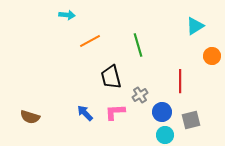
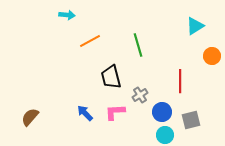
brown semicircle: rotated 114 degrees clockwise
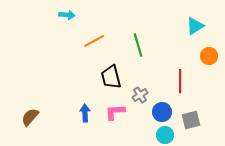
orange line: moved 4 px right
orange circle: moved 3 px left
blue arrow: rotated 42 degrees clockwise
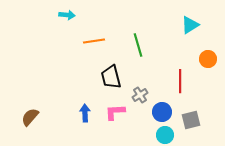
cyan triangle: moved 5 px left, 1 px up
orange line: rotated 20 degrees clockwise
orange circle: moved 1 px left, 3 px down
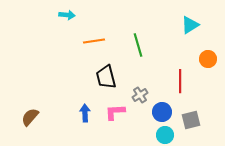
black trapezoid: moved 5 px left
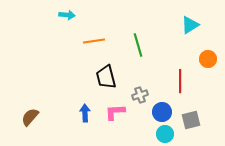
gray cross: rotated 14 degrees clockwise
cyan circle: moved 1 px up
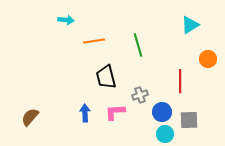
cyan arrow: moved 1 px left, 5 px down
gray square: moved 2 px left; rotated 12 degrees clockwise
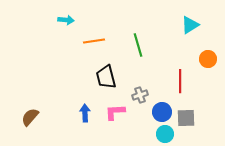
gray square: moved 3 px left, 2 px up
